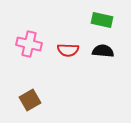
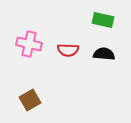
green rectangle: moved 1 px right
black semicircle: moved 1 px right, 3 px down
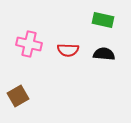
brown square: moved 12 px left, 4 px up
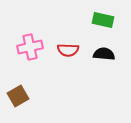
pink cross: moved 1 px right, 3 px down; rotated 25 degrees counterclockwise
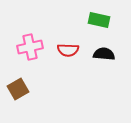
green rectangle: moved 4 px left
brown square: moved 7 px up
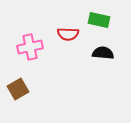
red semicircle: moved 16 px up
black semicircle: moved 1 px left, 1 px up
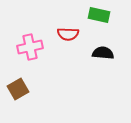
green rectangle: moved 5 px up
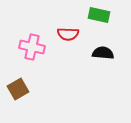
pink cross: moved 2 px right; rotated 25 degrees clockwise
